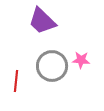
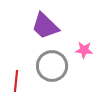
purple trapezoid: moved 3 px right, 5 px down
pink star: moved 3 px right, 10 px up
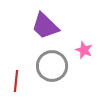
pink star: rotated 18 degrees clockwise
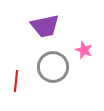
purple trapezoid: rotated 56 degrees counterclockwise
gray circle: moved 1 px right, 1 px down
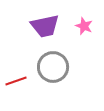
pink star: moved 24 px up
red line: rotated 65 degrees clockwise
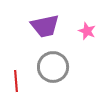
pink star: moved 3 px right, 5 px down
red line: rotated 75 degrees counterclockwise
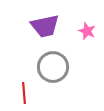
red line: moved 8 px right, 12 px down
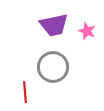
purple trapezoid: moved 9 px right, 1 px up
red line: moved 1 px right, 1 px up
